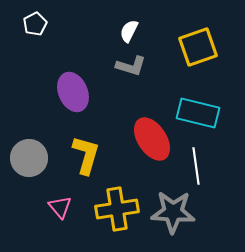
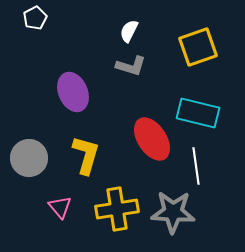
white pentagon: moved 6 px up
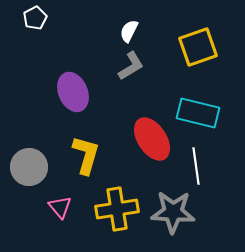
gray L-shape: rotated 48 degrees counterclockwise
gray circle: moved 9 px down
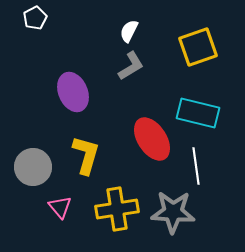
gray circle: moved 4 px right
